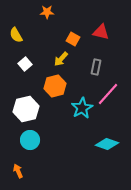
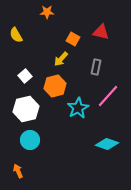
white square: moved 12 px down
pink line: moved 2 px down
cyan star: moved 4 px left
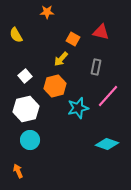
cyan star: rotated 15 degrees clockwise
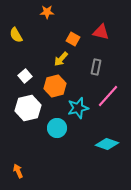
white hexagon: moved 2 px right, 1 px up
cyan circle: moved 27 px right, 12 px up
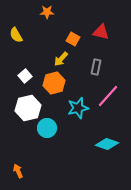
orange hexagon: moved 1 px left, 3 px up
cyan circle: moved 10 px left
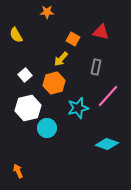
white square: moved 1 px up
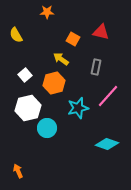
yellow arrow: rotated 84 degrees clockwise
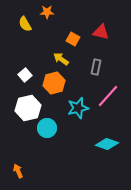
yellow semicircle: moved 9 px right, 11 px up
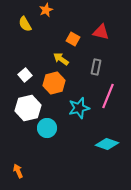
orange star: moved 1 px left, 2 px up; rotated 24 degrees counterclockwise
pink line: rotated 20 degrees counterclockwise
cyan star: moved 1 px right
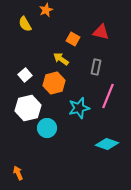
orange arrow: moved 2 px down
